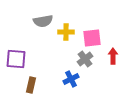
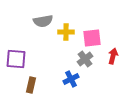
red arrow: rotated 14 degrees clockwise
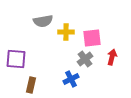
red arrow: moved 1 px left, 1 px down
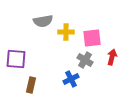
gray cross: moved 1 px down; rotated 21 degrees counterclockwise
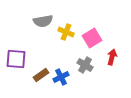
yellow cross: rotated 21 degrees clockwise
pink square: rotated 24 degrees counterclockwise
gray cross: moved 5 px down
blue cross: moved 10 px left, 2 px up
brown rectangle: moved 10 px right, 10 px up; rotated 42 degrees clockwise
